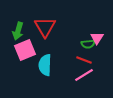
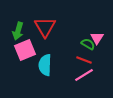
green semicircle: rotated 144 degrees counterclockwise
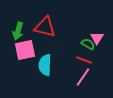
red triangle: rotated 45 degrees counterclockwise
pink square: rotated 10 degrees clockwise
pink line: moved 1 px left, 2 px down; rotated 24 degrees counterclockwise
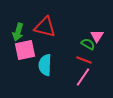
green arrow: moved 1 px down
pink triangle: moved 2 px up
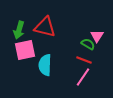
green arrow: moved 1 px right, 2 px up
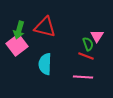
green semicircle: rotated 40 degrees clockwise
pink square: moved 8 px left, 5 px up; rotated 25 degrees counterclockwise
red line: moved 2 px right, 4 px up
cyan semicircle: moved 1 px up
pink line: rotated 60 degrees clockwise
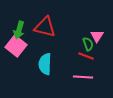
pink square: moved 1 px left, 1 px down; rotated 15 degrees counterclockwise
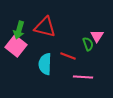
red line: moved 18 px left
